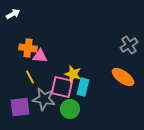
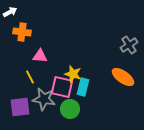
white arrow: moved 3 px left, 2 px up
orange cross: moved 6 px left, 16 px up
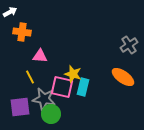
green circle: moved 19 px left, 5 px down
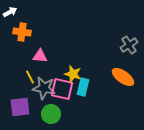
pink square: moved 2 px down
gray star: moved 11 px up
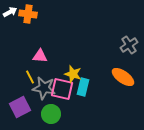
orange cross: moved 6 px right, 18 px up
purple square: rotated 20 degrees counterclockwise
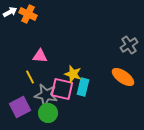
orange cross: rotated 18 degrees clockwise
gray star: moved 2 px right, 7 px down
green circle: moved 3 px left, 1 px up
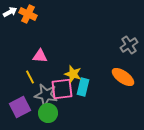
pink square: rotated 20 degrees counterclockwise
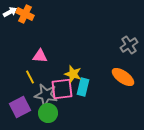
orange cross: moved 3 px left
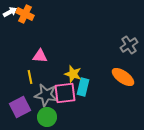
yellow line: rotated 16 degrees clockwise
pink square: moved 3 px right, 4 px down
green circle: moved 1 px left, 4 px down
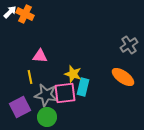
white arrow: rotated 16 degrees counterclockwise
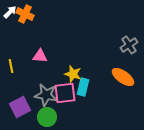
yellow line: moved 19 px left, 11 px up
